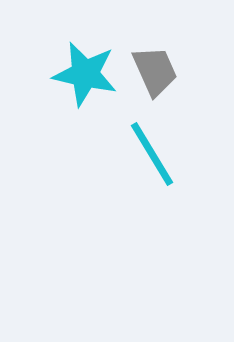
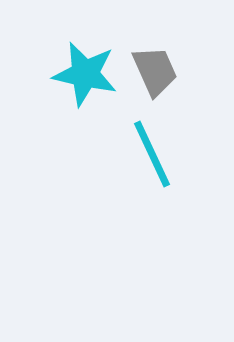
cyan line: rotated 6 degrees clockwise
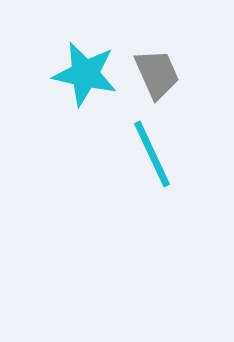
gray trapezoid: moved 2 px right, 3 px down
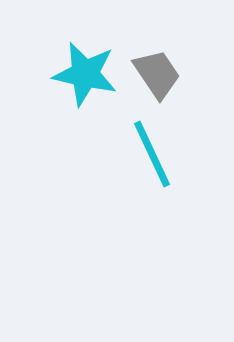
gray trapezoid: rotated 10 degrees counterclockwise
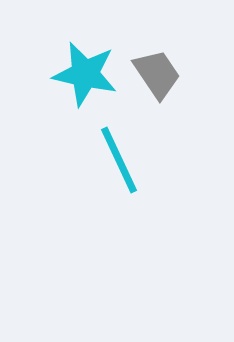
cyan line: moved 33 px left, 6 px down
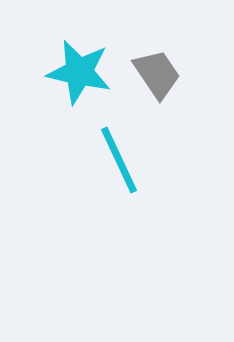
cyan star: moved 6 px left, 2 px up
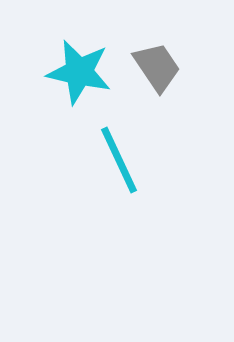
gray trapezoid: moved 7 px up
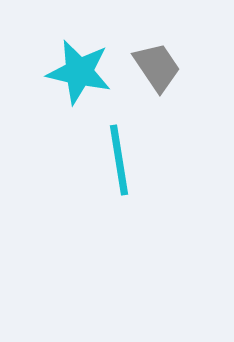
cyan line: rotated 16 degrees clockwise
